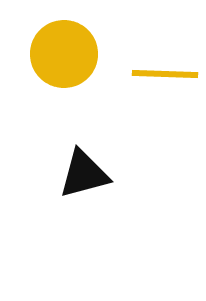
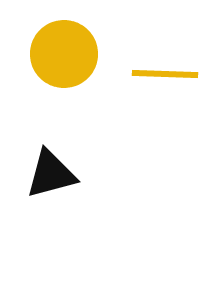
black triangle: moved 33 px left
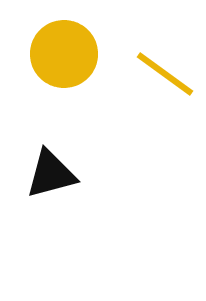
yellow line: rotated 34 degrees clockwise
